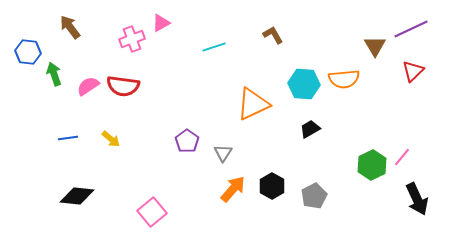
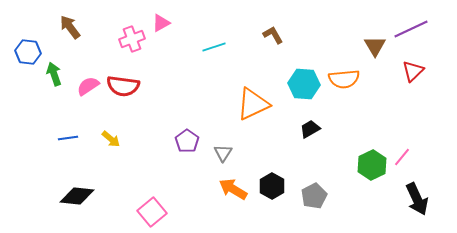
orange arrow: rotated 100 degrees counterclockwise
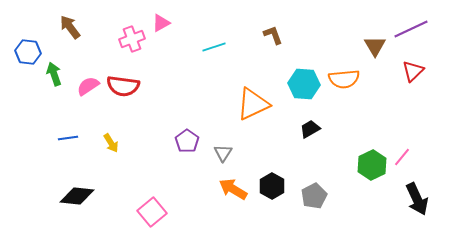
brown L-shape: rotated 10 degrees clockwise
yellow arrow: moved 4 px down; rotated 18 degrees clockwise
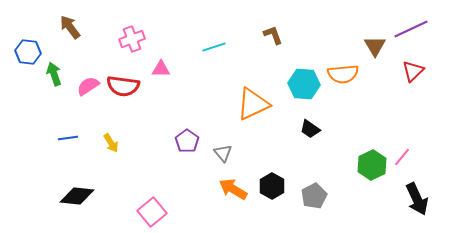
pink triangle: moved 46 px down; rotated 30 degrees clockwise
orange semicircle: moved 1 px left, 5 px up
black trapezoid: rotated 115 degrees counterclockwise
gray triangle: rotated 12 degrees counterclockwise
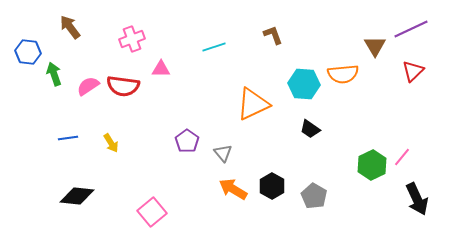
gray pentagon: rotated 15 degrees counterclockwise
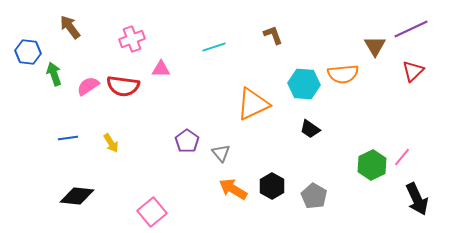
gray triangle: moved 2 px left
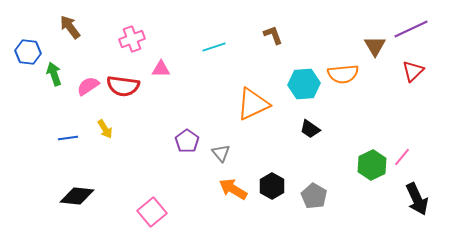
cyan hexagon: rotated 8 degrees counterclockwise
yellow arrow: moved 6 px left, 14 px up
